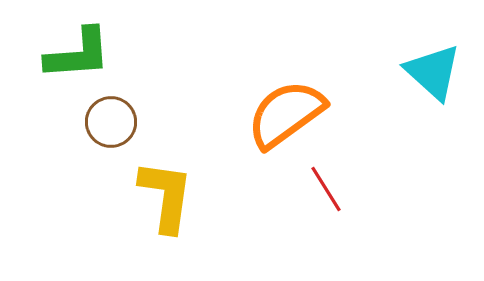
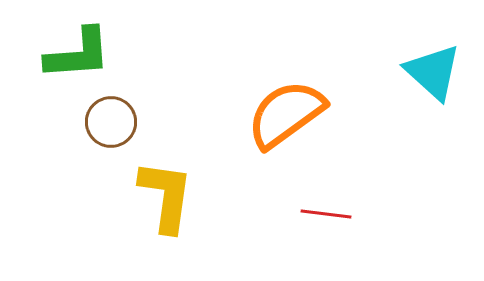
red line: moved 25 px down; rotated 51 degrees counterclockwise
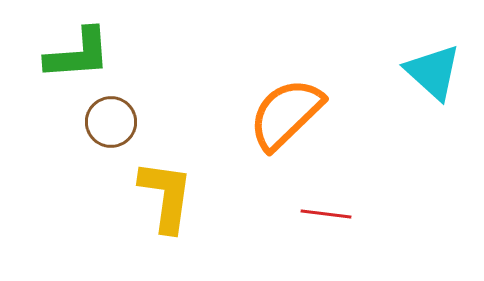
orange semicircle: rotated 8 degrees counterclockwise
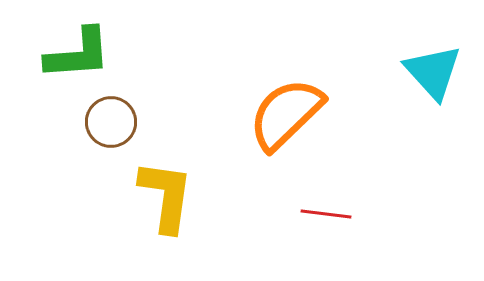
cyan triangle: rotated 6 degrees clockwise
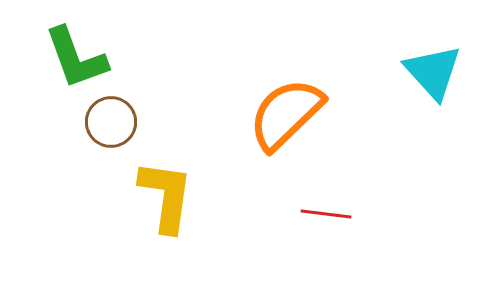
green L-shape: moved 2 px left, 4 px down; rotated 74 degrees clockwise
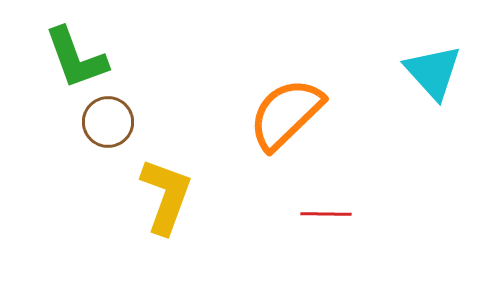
brown circle: moved 3 px left
yellow L-shape: rotated 12 degrees clockwise
red line: rotated 6 degrees counterclockwise
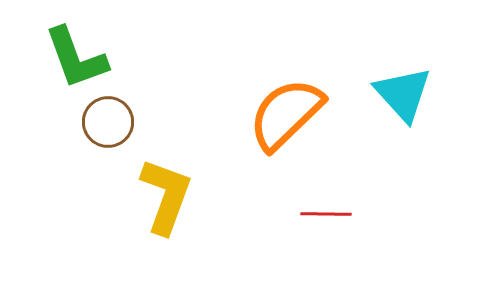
cyan triangle: moved 30 px left, 22 px down
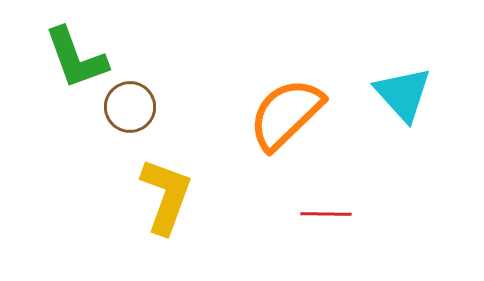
brown circle: moved 22 px right, 15 px up
